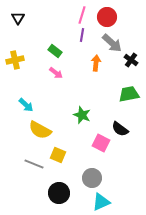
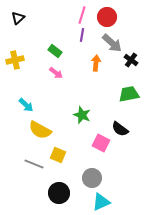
black triangle: rotated 16 degrees clockwise
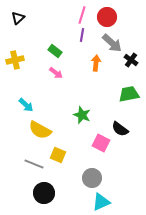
black circle: moved 15 px left
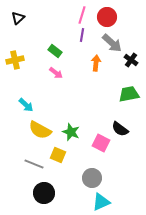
green star: moved 11 px left, 17 px down
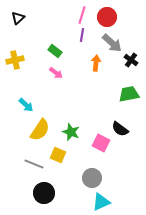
yellow semicircle: rotated 85 degrees counterclockwise
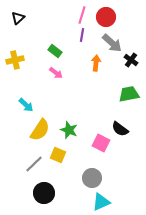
red circle: moved 1 px left
green star: moved 2 px left, 2 px up
gray line: rotated 66 degrees counterclockwise
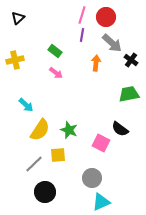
yellow square: rotated 28 degrees counterclockwise
black circle: moved 1 px right, 1 px up
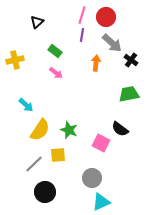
black triangle: moved 19 px right, 4 px down
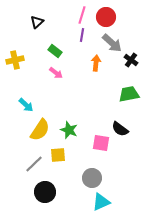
pink square: rotated 18 degrees counterclockwise
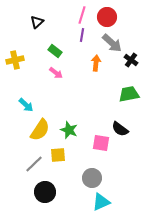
red circle: moved 1 px right
